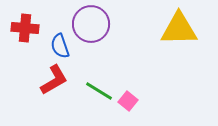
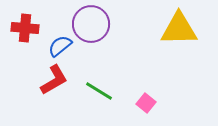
blue semicircle: rotated 70 degrees clockwise
pink square: moved 18 px right, 2 px down
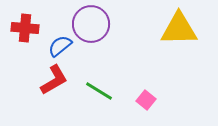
pink square: moved 3 px up
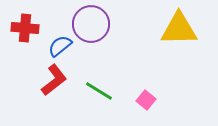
red L-shape: rotated 8 degrees counterclockwise
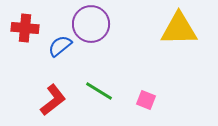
red L-shape: moved 1 px left, 20 px down
pink square: rotated 18 degrees counterclockwise
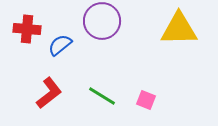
purple circle: moved 11 px right, 3 px up
red cross: moved 2 px right, 1 px down
blue semicircle: moved 1 px up
green line: moved 3 px right, 5 px down
red L-shape: moved 4 px left, 7 px up
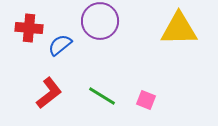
purple circle: moved 2 px left
red cross: moved 2 px right, 1 px up
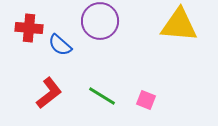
yellow triangle: moved 4 px up; rotated 6 degrees clockwise
blue semicircle: rotated 100 degrees counterclockwise
